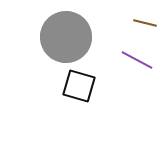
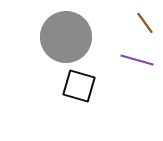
brown line: rotated 40 degrees clockwise
purple line: rotated 12 degrees counterclockwise
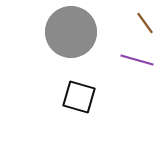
gray circle: moved 5 px right, 5 px up
black square: moved 11 px down
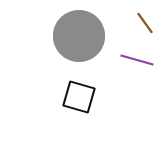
gray circle: moved 8 px right, 4 px down
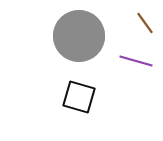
purple line: moved 1 px left, 1 px down
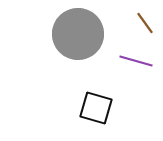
gray circle: moved 1 px left, 2 px up
black square: moved 17 px right, 11 px down
